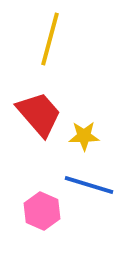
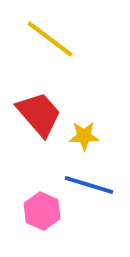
yellow line: rotated 68 degrees counterclockwise
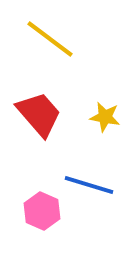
yellow star: moved 21 px right, 19 px up; rotated 12 degrees clockwise
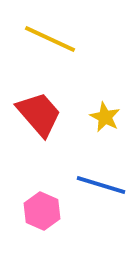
yellow line: rotated 12 degrees counterclockwise
yellow star: rotated 16 degrees clockwise
blue line: moved 12 px right
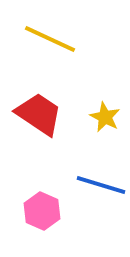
red trapezoid: rotated 15 degrees counterclockwise
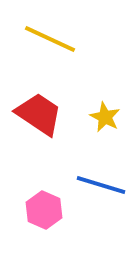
pink hexagon: moved 2 px right, 1 px up
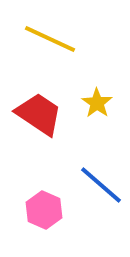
yellow star: moved 8 px left, 14 px up; rotated 8 degrees clockwise
blue line: rotated 24 degrees clockwise
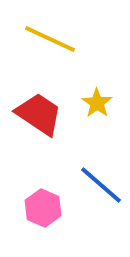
pink hexagon: moved 1 px left, 2 px up
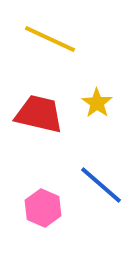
red trapezoid: rotated 21 degrees counterclockwise
